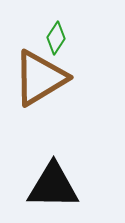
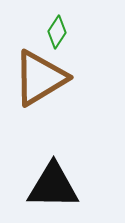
green diamond: moved 1 px right, 6 px up
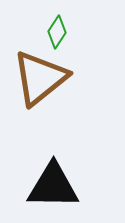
brown triangle: rotated 8 degrees counterclockwise
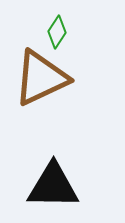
brown triangle: moved 1 px right; rotated 14 degrees clockwise
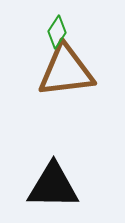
brown triangle: moved 25 px right, 7 px up; rotated 18 degrees clockwise
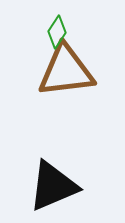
black triangle: rotated 24 degrees counterclockwise
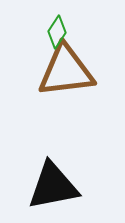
black triangle: rotated 12 degrees clockwise
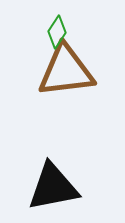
black triangle: moved 1 px down
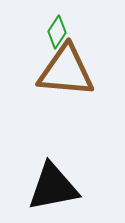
brown triangle: rotated 12 degrees clockwise
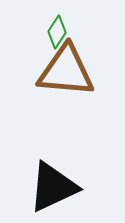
black triangle: rotated 14 degrees counterclockwise
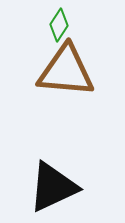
green diamond: moved 2 px right, 7 px up
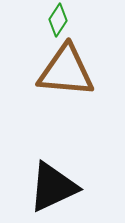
green diamond: moved 1 px left, 5 px up
